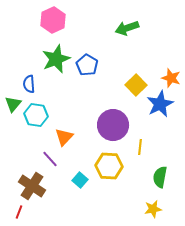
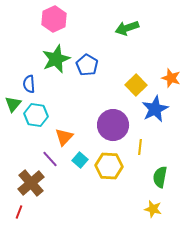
pink hexagon: moved 1 px right, 1 px up
blue star: moved 5 px left, 5 px down
cyan square: moved 20 px up
brown cross: moved 1 px left, 3 px up; rotated 16 degrees clockwise
yellow star: rotated 24 degrees clockwise
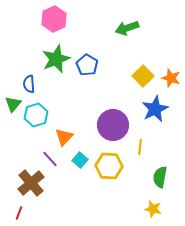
yellow square: moved 7 px right, 9 px up
cyan hexagon: rotated 25 degrees counterclockwise
red line: moved 1 px down
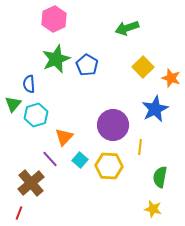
yellow square: moved 9 px up
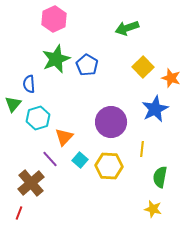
cyan hexagon: moved 2 px right, 3 px down
purple circle: moved 2 px left, 3 px up
yellow line: moved 2 px right, 2 px down
